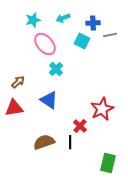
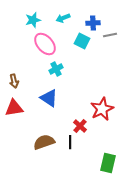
cyan cross: rotated 16 degrees clockwise
brown arrow: moved 4 px left, 1 px up; rotated 120 degrees clockwise
blue triangle: moved 2 px up
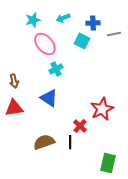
gray line: moved 4 px right, 1 px up
